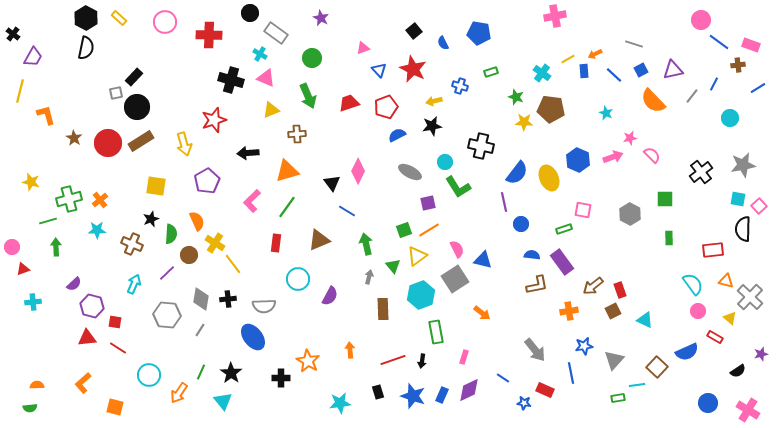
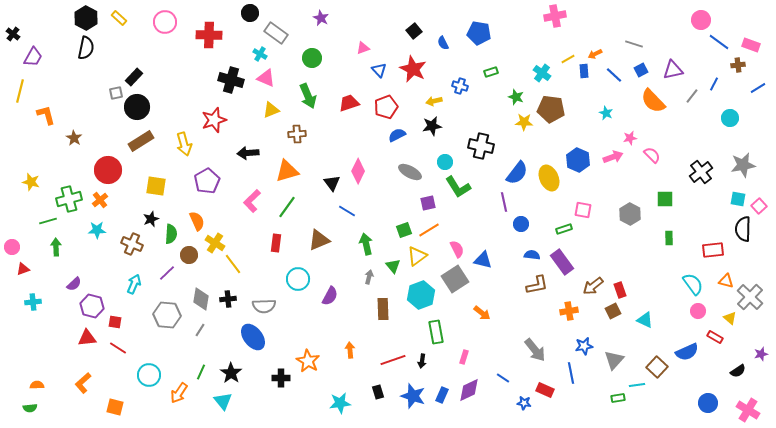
red circle at (108, 143): moved 27 px down
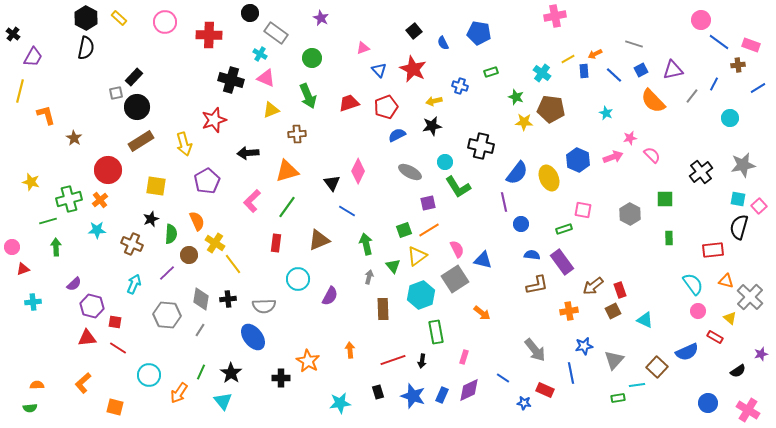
black semicircle at (743, 229): moved 4 px left, 2 px up; rotated 15 degrees clockwise
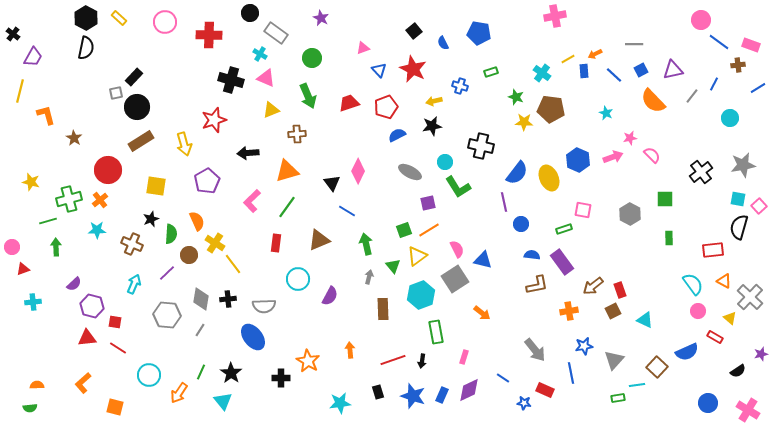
gray line at (634, 44): rotated 18 degrees counterclockwise
orange triangle at (726, 281): moved 2 px left; rotated 14 degrees clockwise
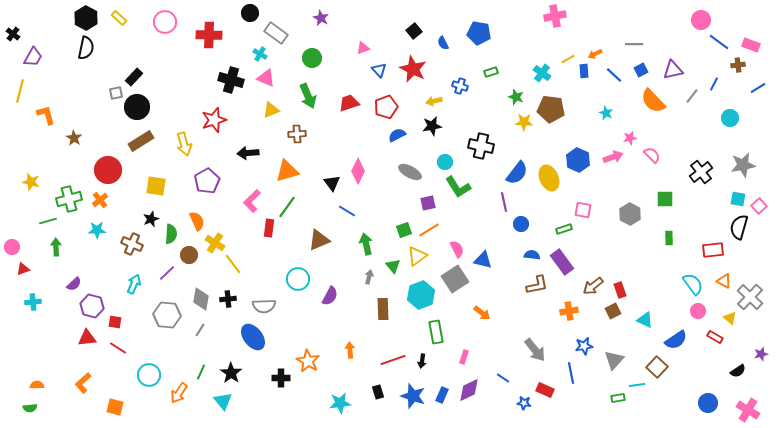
red rectangle at (276, 243): moved 7 px left, 15 px up
blue semicircle at (687, 352): moved 11 px left, 12 px up; rotated 10 degrees counterclockwise
